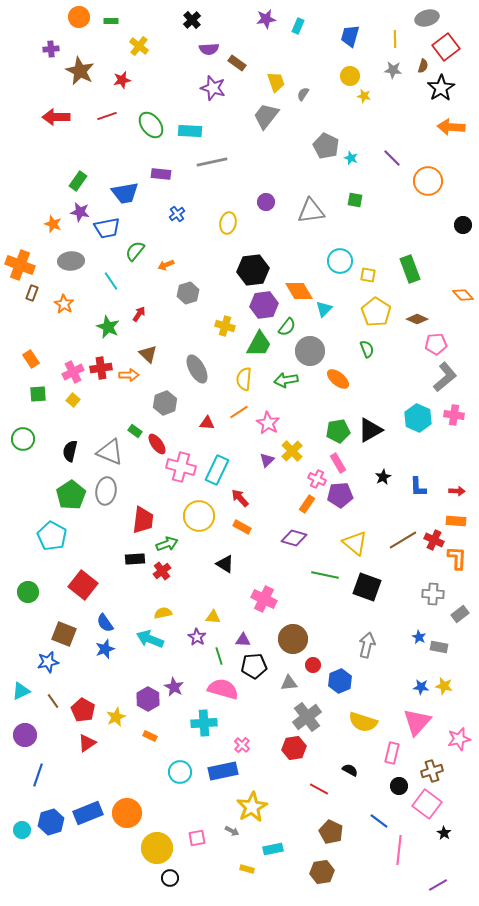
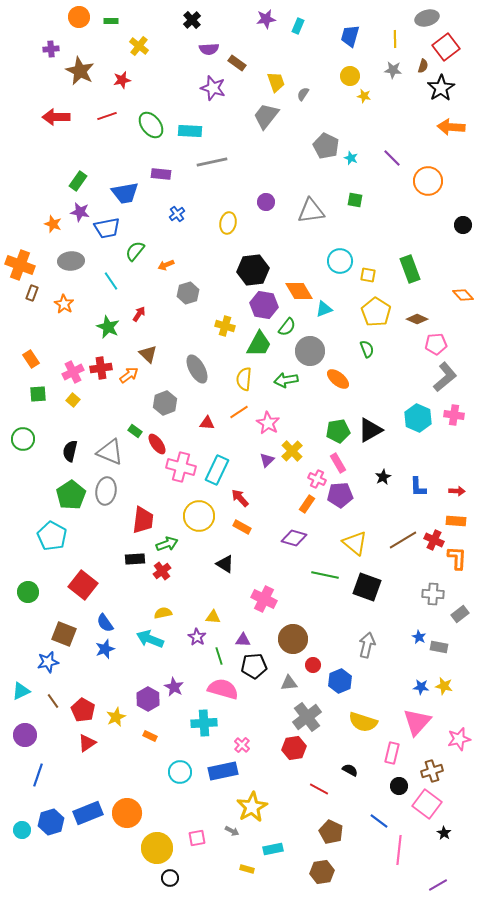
purple hexagon at (264, 305): rotated 16 degrees clockwise
cyan triangle at (324, 309): rotated 24 degrees clockwise
orange arrow at (129, 375): rotated 36 degrees counterclockwise
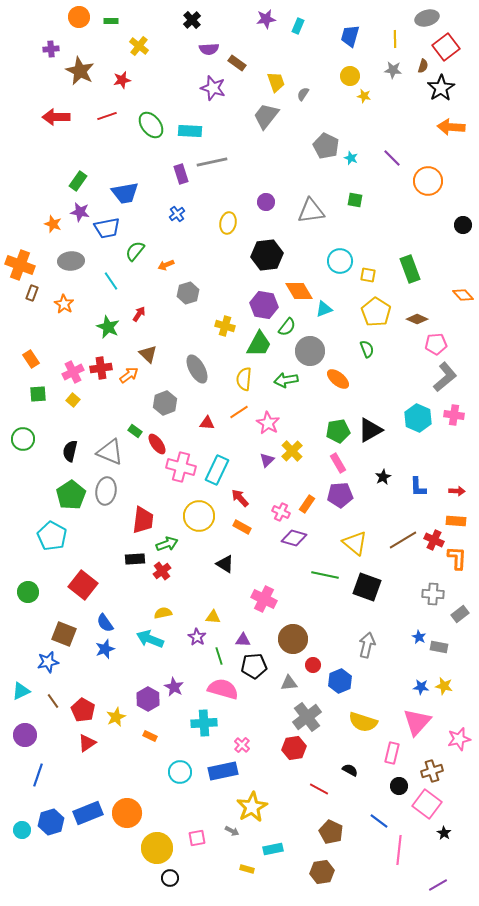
purple rectangle at (161, 174): moved 20 px right; rotated 66 degrees clockwise
black hexagon at (253, 270): moved 14 px right, 15 px up
pink cross at (317, 479): moved 36 px left, 33 px down
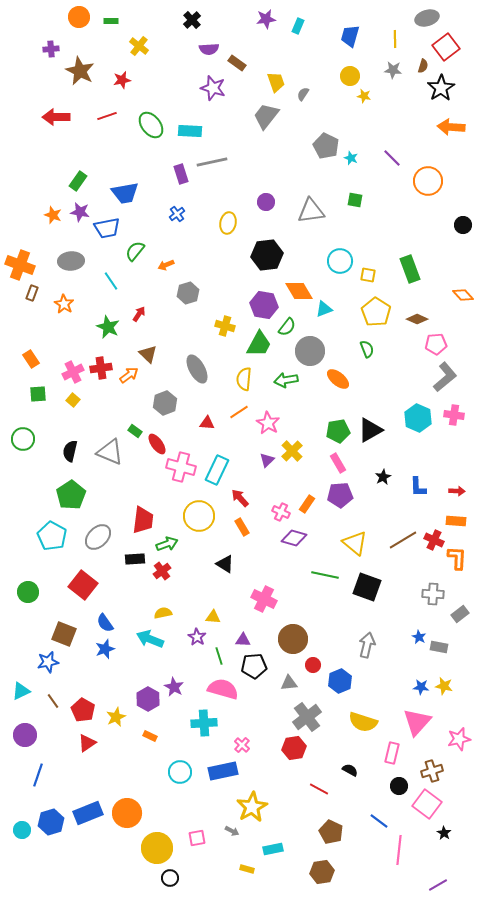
orange star at (53, 224): moved 9 px up
gray ellipse at (106, 491): moved 8 px left, 46 px down; rotated 36 degrees clockwise
orange rectangle at (242, 527): rotated 30 degrees clockwise
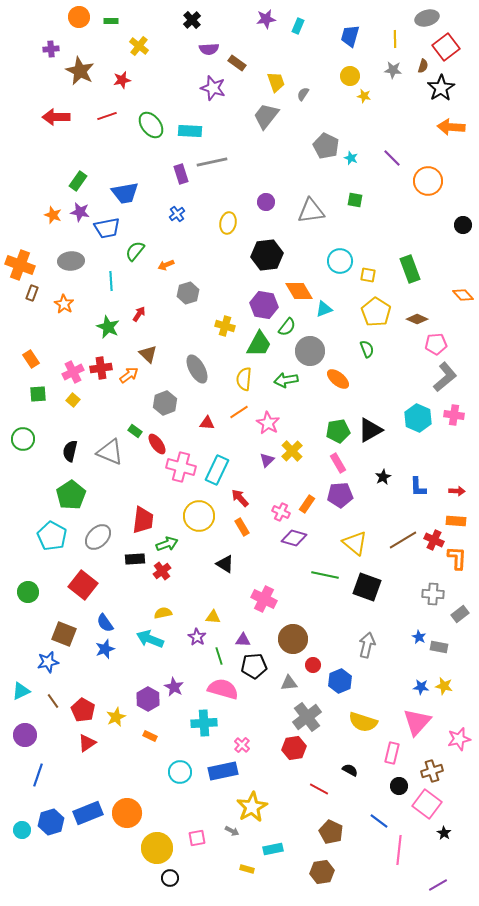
cyan line at (111, 281): rotated 30 degrees clockwise
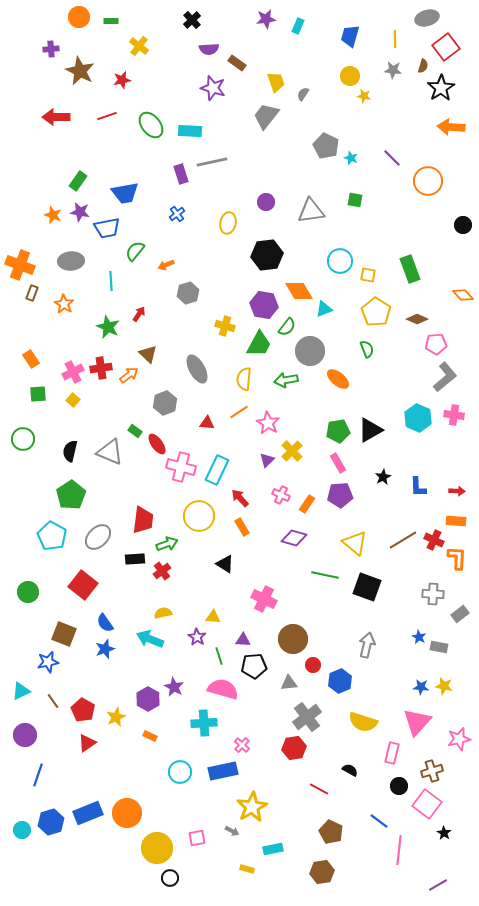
pink cross at (281, 512): moved 17 px up
